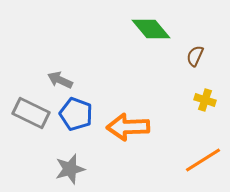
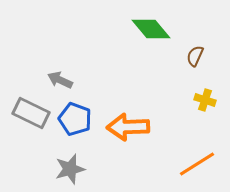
blue pentagon: moved 1 px left, 5 px down
orange line: moved 6 px left, 4 px down
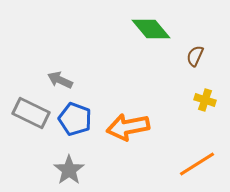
orange arrow: rotated 9 degrees counterclockwise
gray star: moved 1 px left, 1 px down; rotated 20 degrees counterclockwise
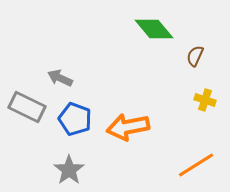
green diamond: moved 3 px right
gray arrow: moved 2 px up
gray rectangle: moved 4 px left, 6 px up
orange line: moved 1 px left, 1 px down
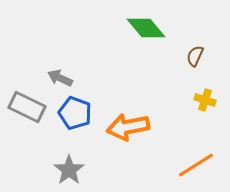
green diamond: moved 8 px left, 1 px up
blue pentagon: moved 6 px up
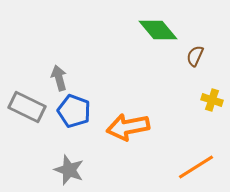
green diamond: moved 12 px right, 2 px down
gray arrow: moved 1 px left; rotated 50 degrees clockwise
yellow cross: moved 7 px right
blue pentagon: moved 1 px left, 2 px up
orange line: moved 2 px down
gray star: rotated 16 degrees counterclockwise
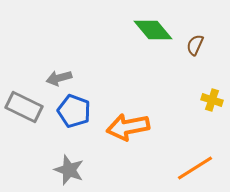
green diamond: moved 5 px left
brown semicircle: moved 11 px up
gray arrow: rotated 90 degrees counterclockwise
gray rectangle: moved 3 px left
orange line: moved 1 px left, 1 px down
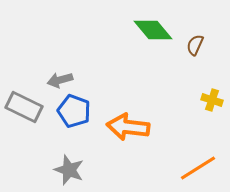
gray arrow: moved 1 px right, 2 px down
orange arrow: rotated 18 degrees clockwise
orange line: moved 3 px right
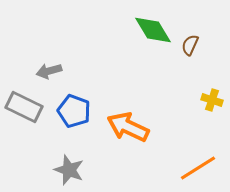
green diamond: rotated 9 degrees clockwise
brown semicircle: moved 5 px left
gray arrow: moved 11 px left, 9 px up
orange arrow: rotated 18 degrees clockwise
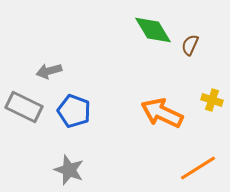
orange arrow: moved 34 px right, 14 px up
